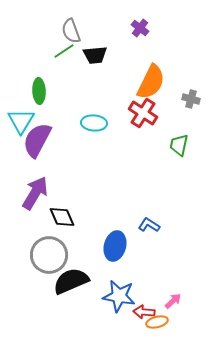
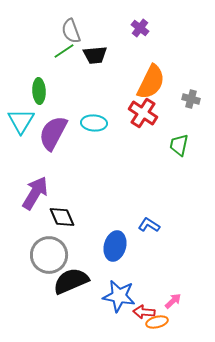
purple semicircle: moved 16 px right, 7 px up
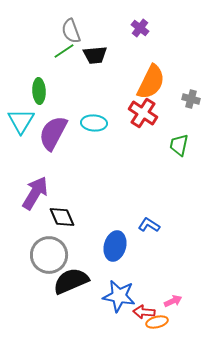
pink arrow: rotated 18 degrees clockwise
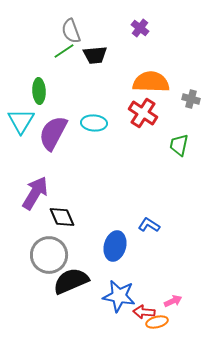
orange semicircle: rotated 114 degrees counterclockwise
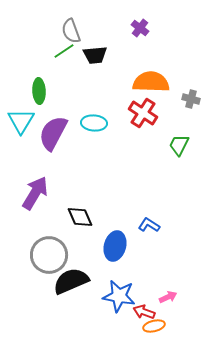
green trapezoid: rotated 15 degrees clockwise
black diamond: moved 18 px right
pink arrow: moved 5 px left, 4 px up
red arrow: rotated 15 degrees clockwise
orange ellipse: moved 3 px left, 4 px down
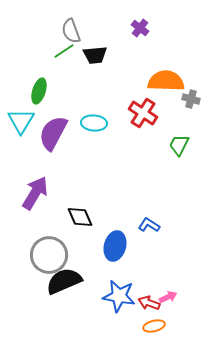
orange semicircle: moved 15 px right, 1 px up
green ellipse: rotated 20 degrees clockwise
black semicircle: moved 7 px left
red arrow: moved 5 px right, 9 px up
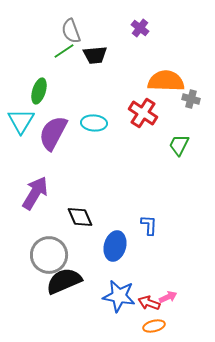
blue L-shape: rotated 60 degrees clockwise
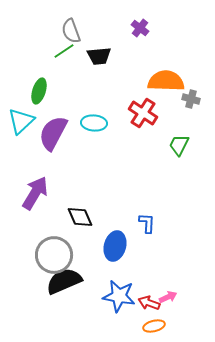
black trapezoid: moved 4 px right, 1 px down
cyan triangle: rotated 16 degrees clockwise
blue L-shape: moved 2 px left, 2 px up
gray circle: moved 5 px right
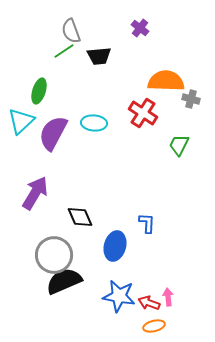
pink arrow: rotated 72 degrees counterclockwise
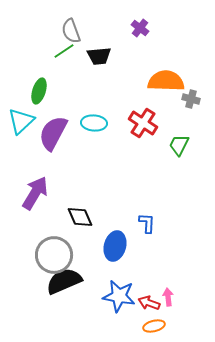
red cross: moved 10 px down
